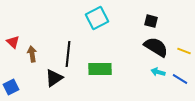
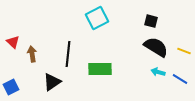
black triangle: moved 2 px left, 4 px down
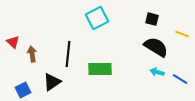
black square: moved 1 px right, 2 px up
yellow line: moved 2 px left, 17 px up
cyan arrow: moved 1 px left
blue square: moved 12 px right, 3 px down
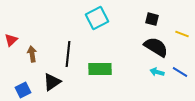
red triangle: moved 2 px left, 2 px up; rotated 32 degrees clockwise
blue line: moved 7 px up
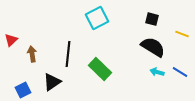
black semicircle: moved 3 px left
green rectangle: rotated 45 degrees clockwise
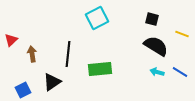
black semicircle: moved 3 px right, 1 px up
green rectangle: rotated 50 degrees counterclockwise
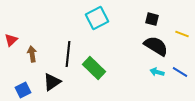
green rectangle: moved 6 px left, 1 px up; rotated 50 degrees clockwise
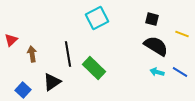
black line: rotated 15 degrees counterclockwise
blue square: rotated 21 degrees counterclockwise
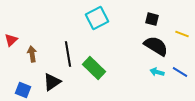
blue square: rotated 21 degrees counterclockwise
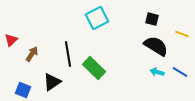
brown arrow: rotated 42 degrees clockwise
